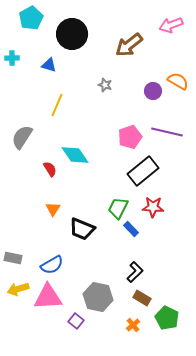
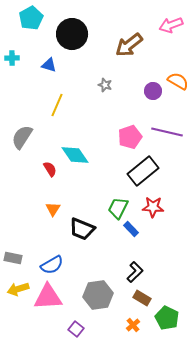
gray hexagon: moved 2 px up; rotated 20 degrees counterclockwise
purple square: moved 8 px down
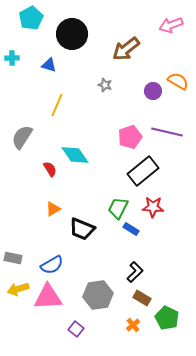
brown arrow: moved 3 px left, 4 px down
orange triangle: rotated 28 degrees clockwise
blue rectangle: rotated 14 degrees counterclockwise
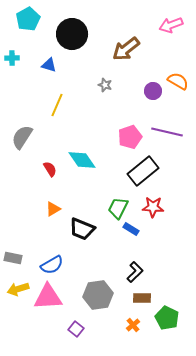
cyan pentagon: moved 3 px left, 1 px down
cyan diamond: moved 7 px right, 5 px down
brown rectangle: rotated 30 degrees counterclockwise
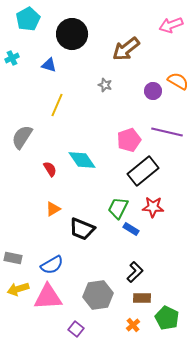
cyan cross: rotated 24 degrees counterclockwise
pink pentagon: moved 1 px left, 3 px down
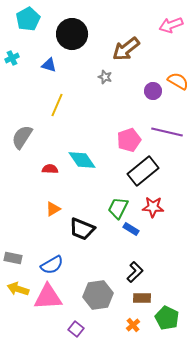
gray star: moved 8 px up
red semicircle: rotated 56 degrees counterclockwise
yellow arrow: rotated 35 degrees clockwise
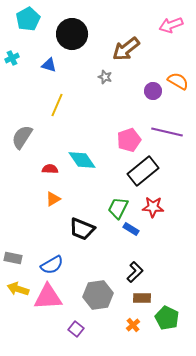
orange triangle: moved 10 px up
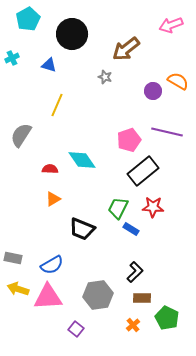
gray semicircle: moved 1 px left, 2 px up
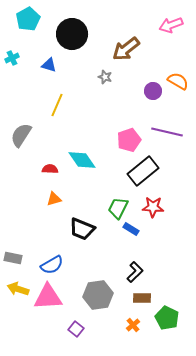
orange triangle: moved 1 px right; rotated 14 degrees clockwise
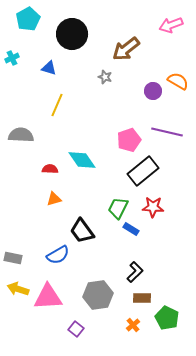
blue triangle: moved 3 px down
gray semicircle: rotated 60 degrees clockwise
black trapezoid: moved 2 px down; rotated 32 degrees clockwise
blue semicircle: moved 6 px right, 10 px up
